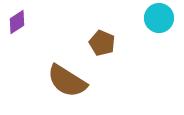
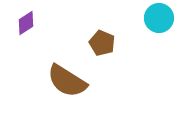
purple diamond: moved 9 px right, 1 px down
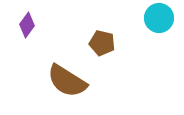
purple diamond: moved 1 px right, 2 px down; rotated 20 degrees counterclockwise
brown pentagon: rotated 10 degrees counterclockwise
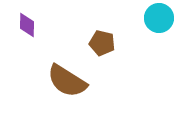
purple diamond: rotated 35 degrees counterclockwise
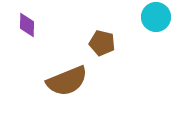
cyan circle: moved 3 px left, 1 px up
brown semicircle: rotated 54 degrees counterclockwise
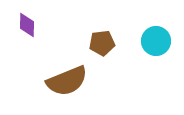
cyan circle: moved 24 px down
brown pentagon: rotated 20 degrees counterclockwise
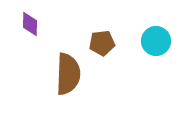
purple diamond: moved 3 px right, 1 px up
brown semicircle: moved 1 px right, 7 px up; rotated 66 degrees counterclockwise
